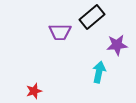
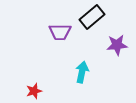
cyan arrow: moved 17 px left
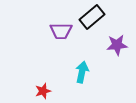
purple trapezoid: moved 1 px right, 1 px up
red star: moved 9 px right
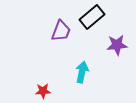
purple trapezoid: rotated 70 degrees counterclockwise
red star: rotated 14 degrees clockwise
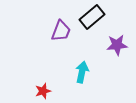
red star: rotated 14 degrees counterclockwise
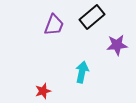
purple trapezoid: moved 7 px left, 6 px up
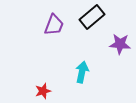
purple star: moved 3 px right, 1 px up; rotated 10 degrees clockwise
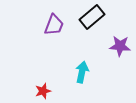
purple star: moved 2 px down
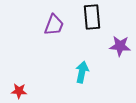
black rectangle: rotated 55 degrees counterclockwise
red star: moved 24 px left; rotated 21 degrees clockwise
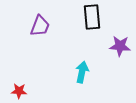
purple trapezoid: moved 14 px left, 1 px down
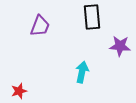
red star: rotated 21 degrees counterclockwise
